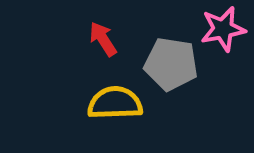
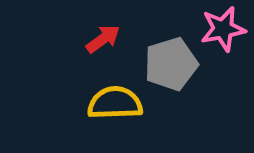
red arrow: rotated 87 degrees clockwise
gray pentagon: rotated 26 degrees counterclockwise
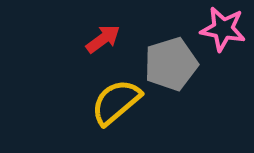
pink star: rotated 21 degrees clockwise
yellow semicircle: moved 1 px right, 1 px up; rotated 38 degrees counterclockwise
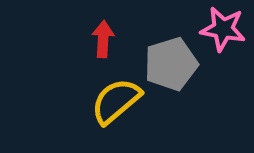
red arrow: rotated 51 degrees counterclockwise
yellow semicircle: moved 1 px up
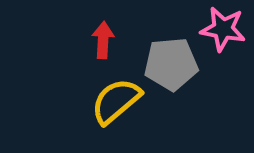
red arrow: moved 1 px down
gray pentagon: rotated 12 degrees clockwise
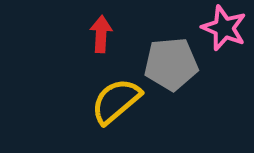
pink star: moved 1 px right, 1 px up; rotated 12 degrees clockwise
red arrow: moved 2 px left, 6 px up
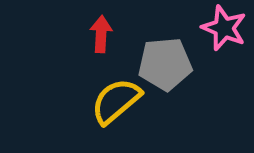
gray pentagon: moved 6 px left
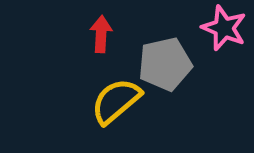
gray pentagon: rotated 8 degrees counterclockwise
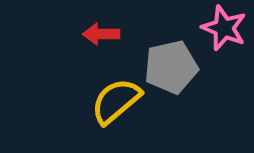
red arrow: rotated 93 degrees counterclockwise
gray pentagon: moved 6 px right, 3 px down
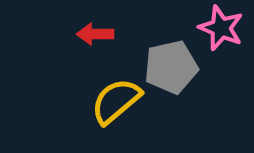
pink star: moved 3 px left
red arrow: moved 6 px left
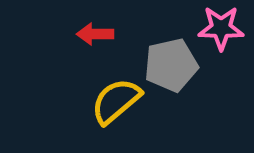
pink star: rotated 21 degrees counterclockwise
gray pentagon: moved 2 px up
